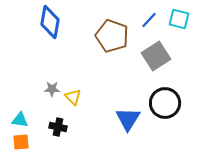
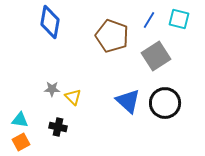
blue line: rotated 12 degrees counterclockwise
blue triangle: moved 18 px up; rotated 20 degrees counterclockwise
orange square: rotated 24 degrees counterclockwise
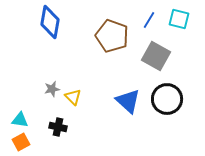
gray square: rotated 28 degrees counterclockwise
gray star: rotated 14 degrees counterclockwise
black circle: moved 2 px right, 4 px up
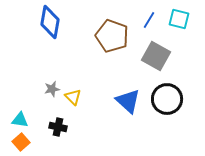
orange square: rotated 12 degrees counterclockwise
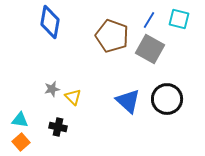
gray square: moved 6 px left, 7 px up
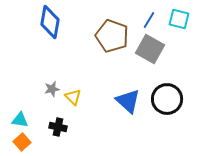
orange square: moved 1 px right
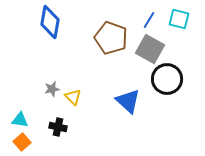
brown pentagon: moved 1 px left, 2 px down
black circle: moved 20 px up
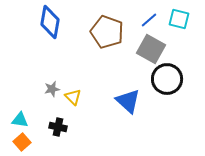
blue line: rotated 18 degrees clockwise
brown pentagon: moved 4 px left, 6 px up
gray square: moved 1 px right
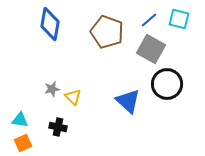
blue diamond: moved 2 px down
black circle: moved 5 px down
orange square: moved 1 px right, 1 px down; rotated 18 degrees clockwise
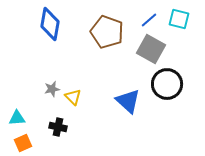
cyan triangle: moved 3 px left, 2 px up; rotated 12 degrees counterclockwise
